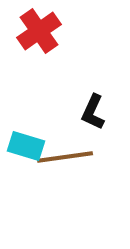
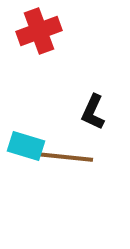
red cross: rotated 15 degrees clockwise
brown line: rotated 14 degrees clockwise
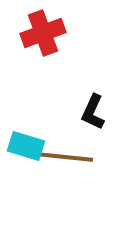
red cross: moved 4 px right, 2 px down
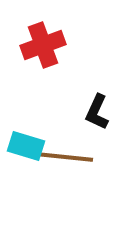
red cross: moved 12 px down
black L-shape: moved 4 px right
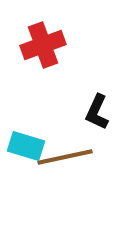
brown line: rotated 18 degrees counterclockwise
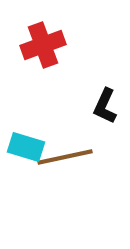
black L-shape: moved 8 px right, 6 px up
cyan rectangle: moved 1 px down
